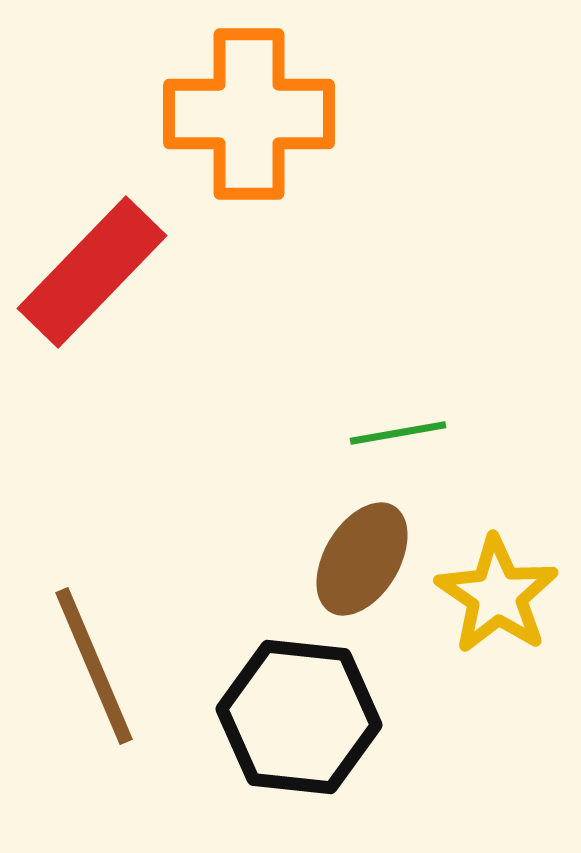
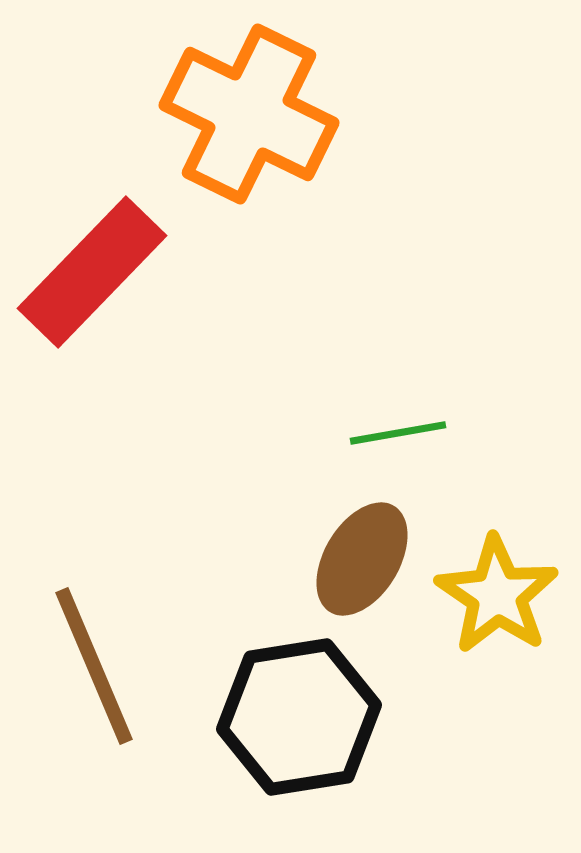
orange cross: rotated 26 degrees clockwise
black hexagon: rotated 15 degrees counterclockwise
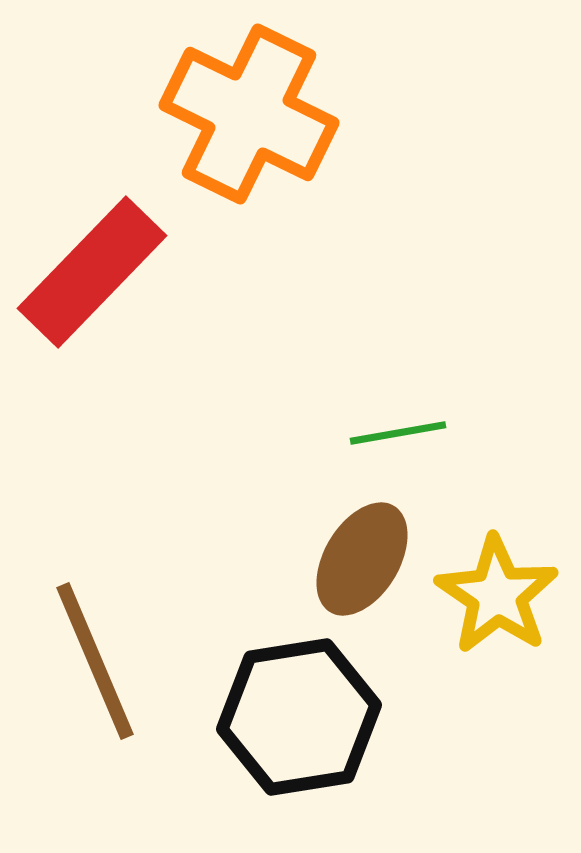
brown line: moved 1 px right, 5 px up
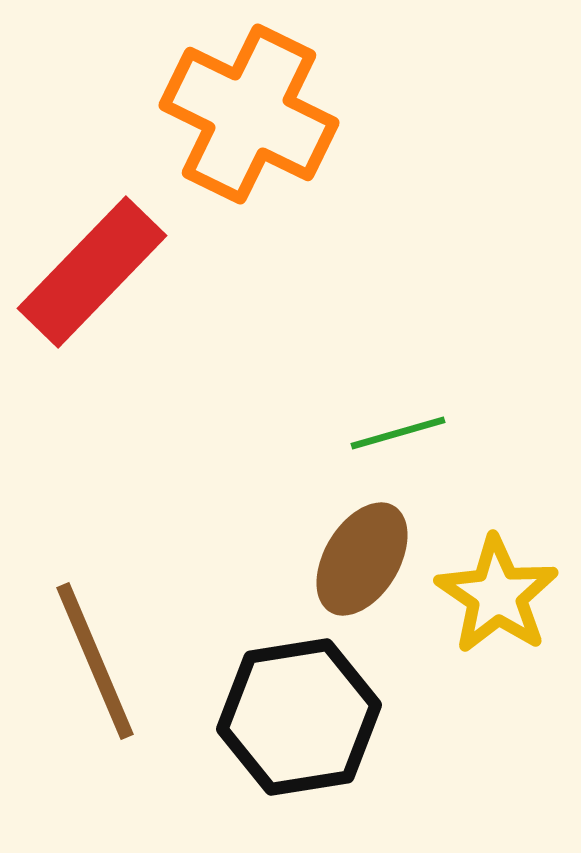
green line: rotated 6 degrees counterclockwise
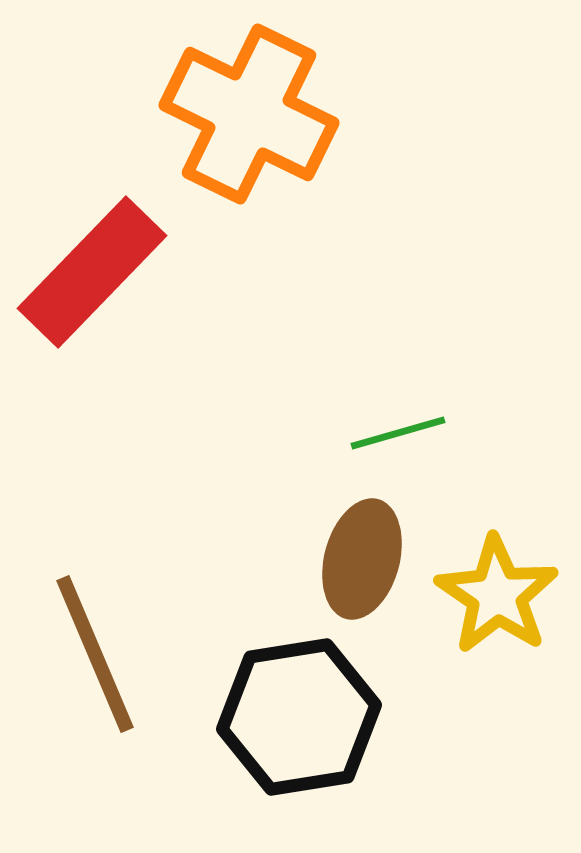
brown ellipse: rotated 16 degrees counterclockwise
brown line: moved 7 px up
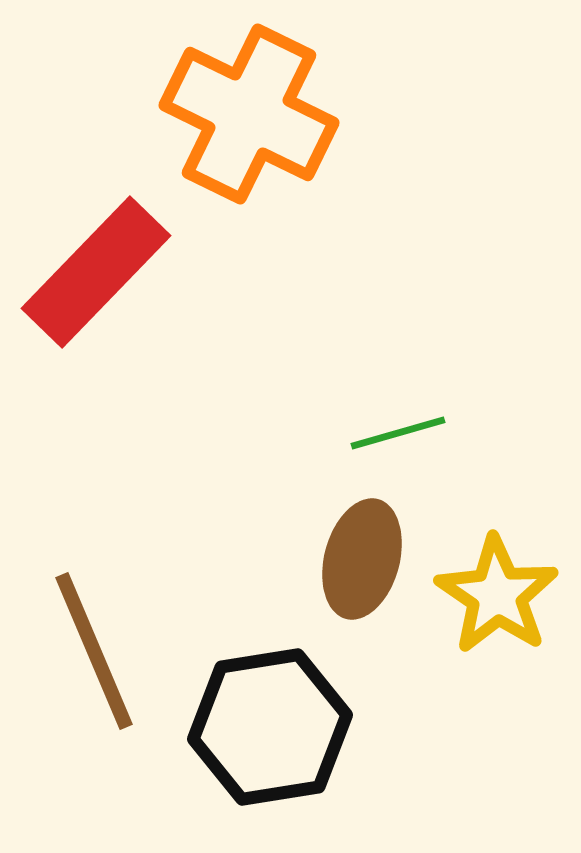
red rectangle: moved 4 px right
brown line: moved 1 px left, 3 px up
black hexagon: moved 29 px left, 10 px down
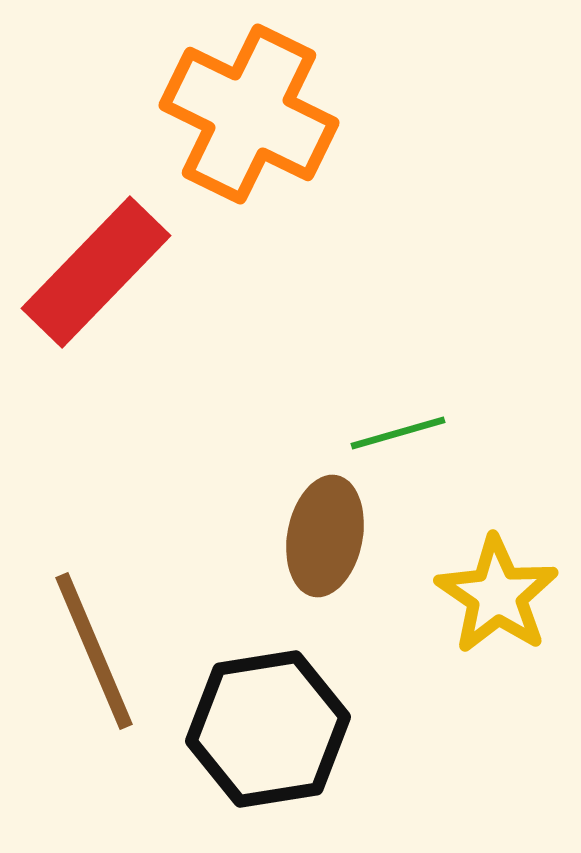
brown ellipse: moved 37 px left, 23 px up; rotated 4 degrees counterclockwise
black hexagon: moved 2 px left, 2 px down
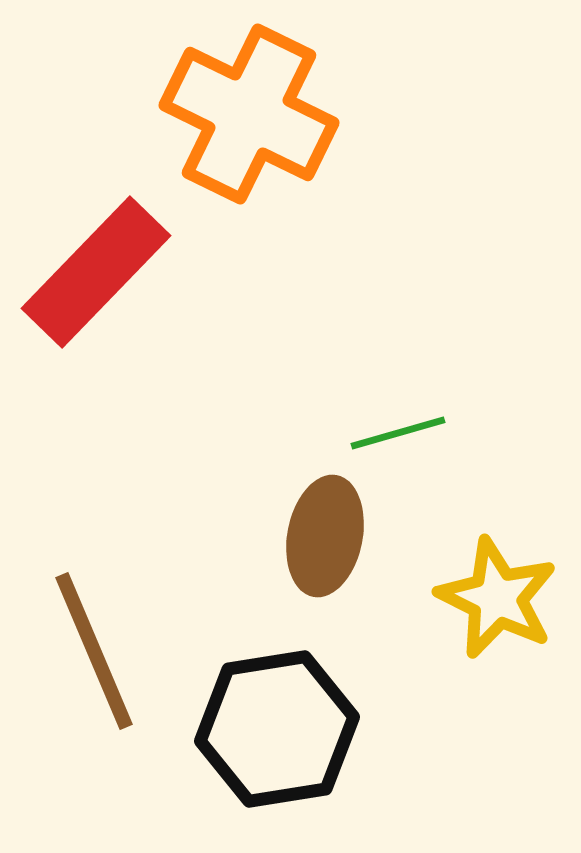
yellow star: moved 3 px down; rotated 8 degrees counterclockwise
black hexagon: moved 9 px right
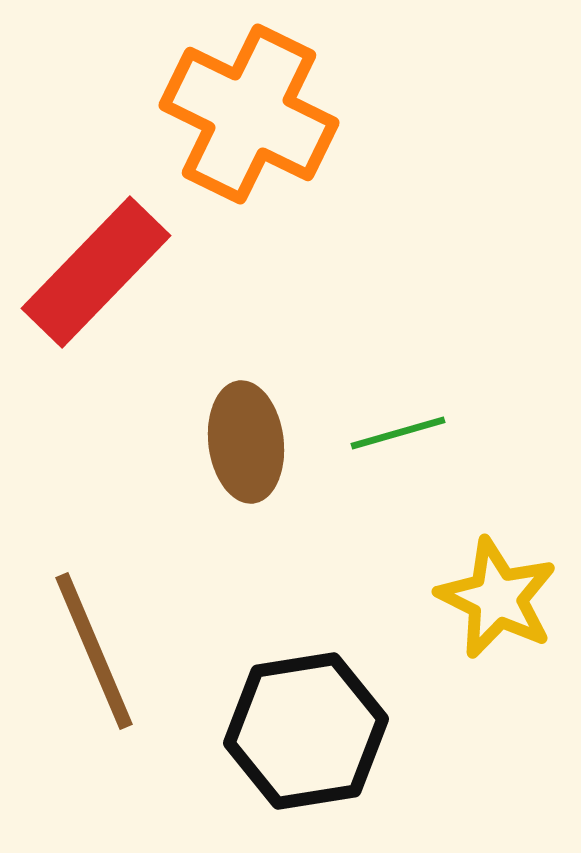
brown ellipse: moved 79 px left, 94 px up; rotated 18 degrees counterclockwise
black hexagon: moved 29 px right, 2 px down
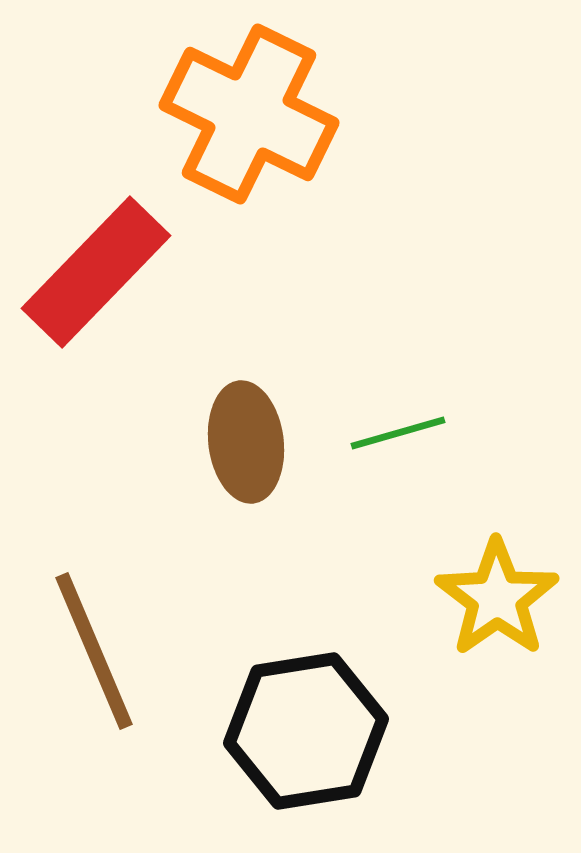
yellow star: rotated 11 degrees clockwise
